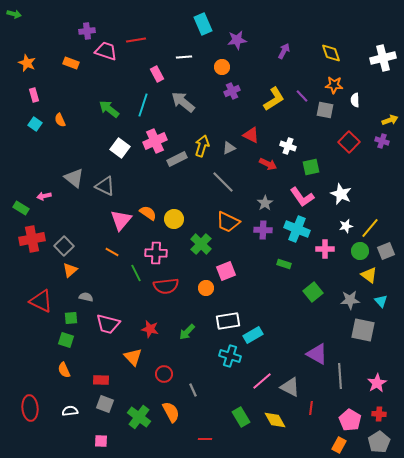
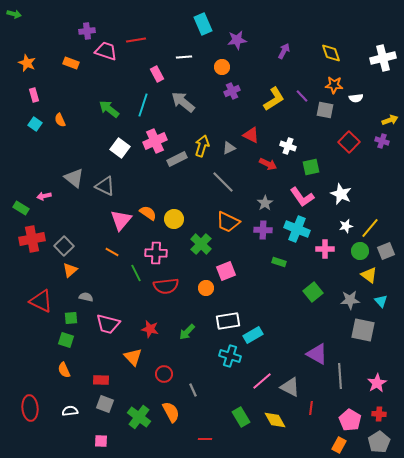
white semicircle at (355, 100): moved 1 px right, 2 px up; rotated 96 degrees counterclockwise
green rectangle at (284, 264): moved 5 px left, 2 px up
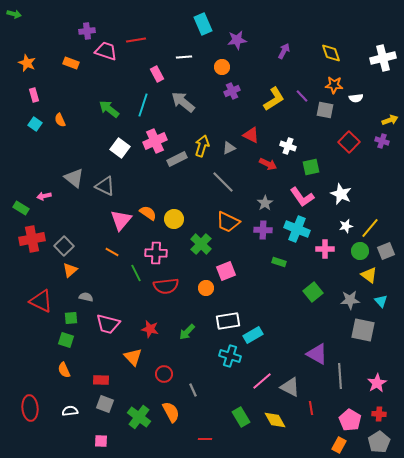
red line at (311, 408): rotated 16 degrees counterclockwise
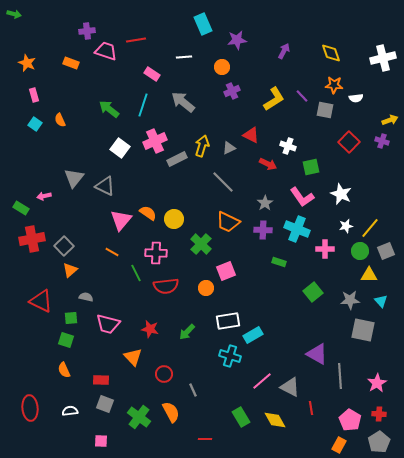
pink rectangle at (157, 74): moved 5 px left; rotated 28 degrees counterclockwise
gray triangle at (74, 178): rotated 30 degrees clockwise
yellow triangle at (369, 275): rotated 36 degrees counterclockwise
